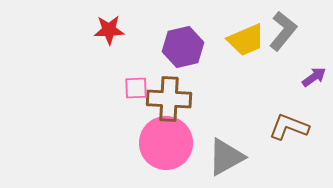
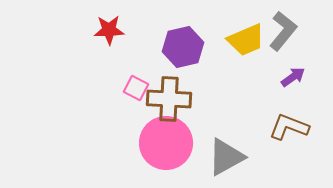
purple arrow: moved 21 px left
pink square: rotated 30 degrees clockwise
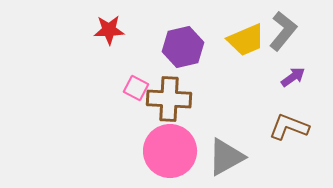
pink circle: moved 4 px right, 8 px down
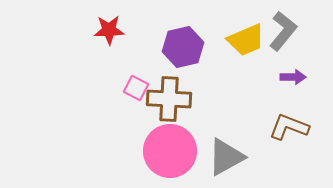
purple arrow: rotated 35 degrees clockwise
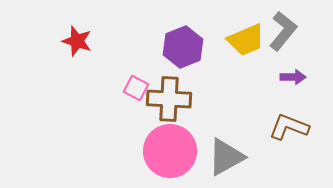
red star: moved 32 px left, 11 px down; rotated 20 degrees clockwise
purple hexagon: rotated 9 degrees counterclockwise
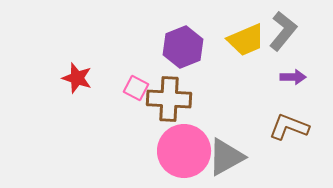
red star: moved 37 px down
pink circle: moved 14 px right
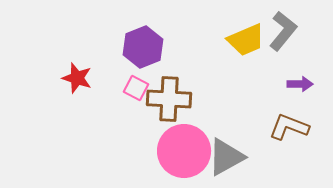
purple hexagon: moved 40 px left
purple arrow: moved 7 px right, 7 px down
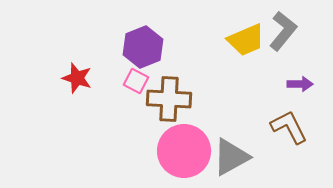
pink square: moved 7 px up
brown L-shape: rotated 42 degrees clockwise
gray triangle: moved 5 px right
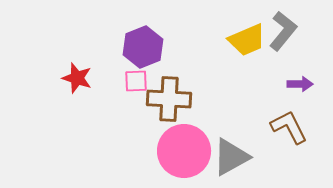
yellow trapezoid: moved 1 px right
pink square: rotated 30 degrees counterclockwise
